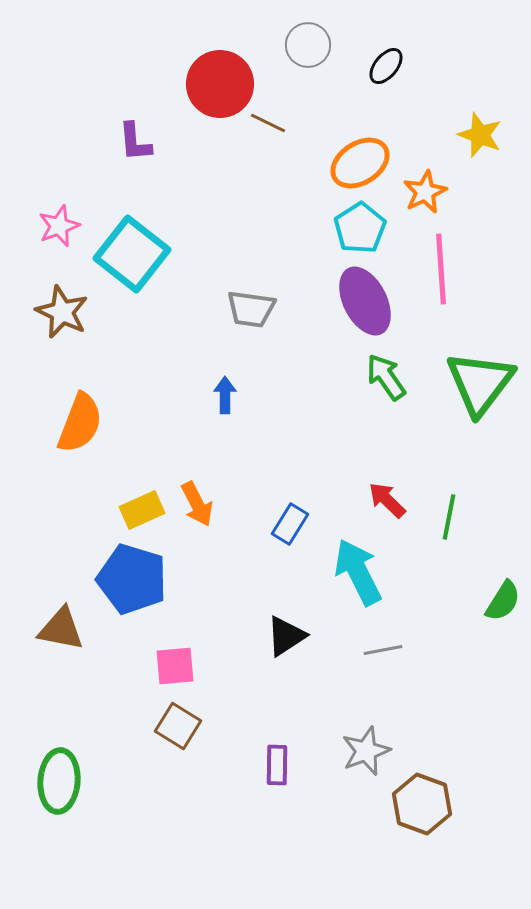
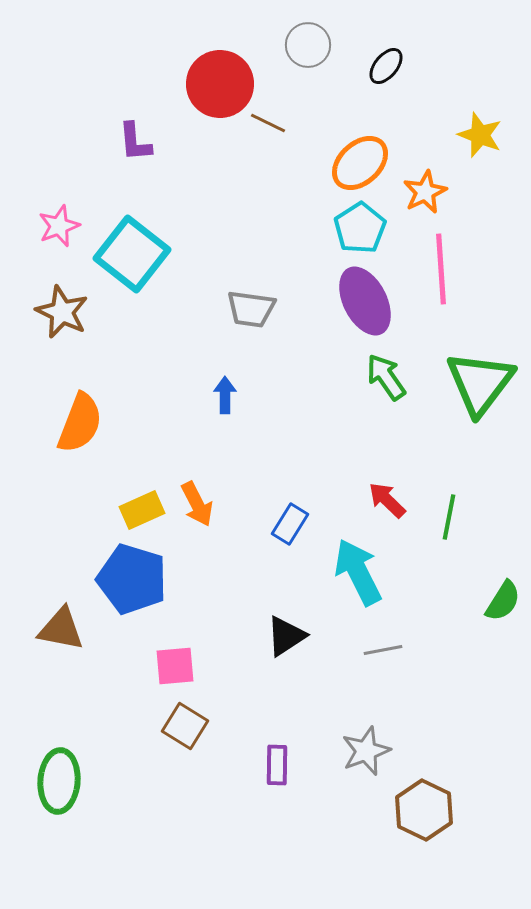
orange ellipse: rotated 10 degrees counterclockwise
brown square: moved 7 px right
brown hexagon: moved 2 px right, 6 px down; rotated 6 degrees clockwise
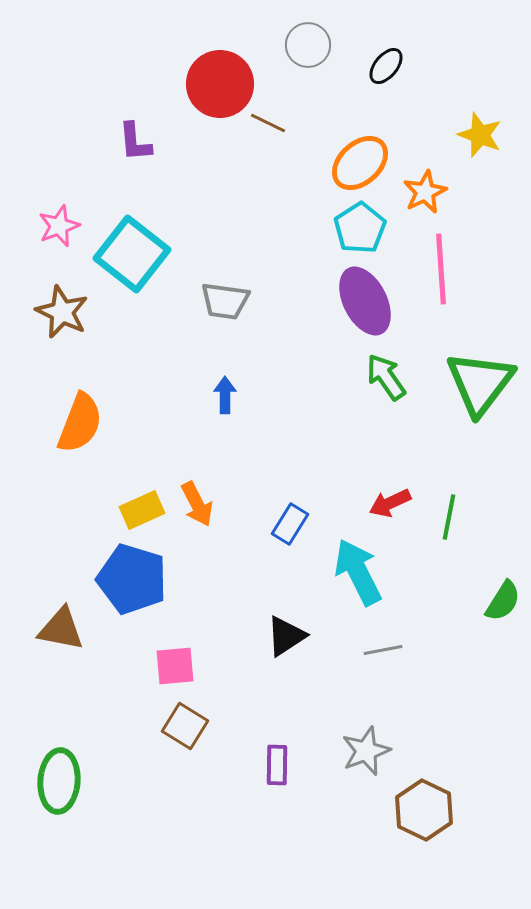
gray trapezoid: moved 26 px left, 8 px up
red arrow: moved 3 px right, 3 px down; rotated 69 degrees counterclockwise
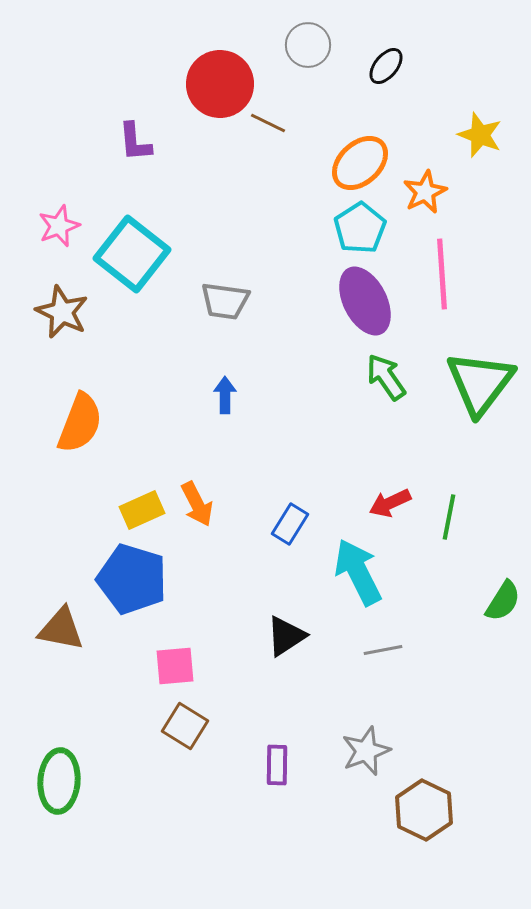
pink line: moved 1 px right, 5 px down
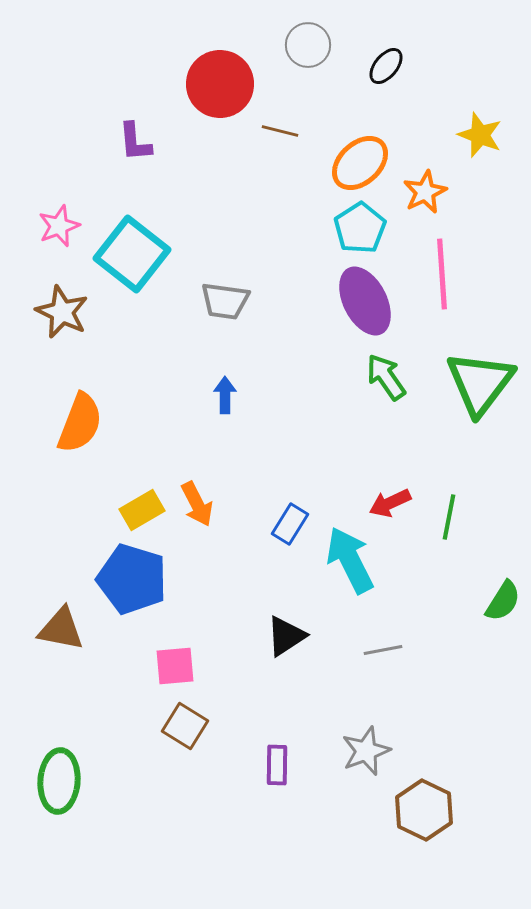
brown line: moved 12 px right, 8 px down; rotated 12 degrees counterclockwise
yellow rectangle: rotated 6 degrees counterclockwise
cyan arrow: moved 8 px left, 12 px up
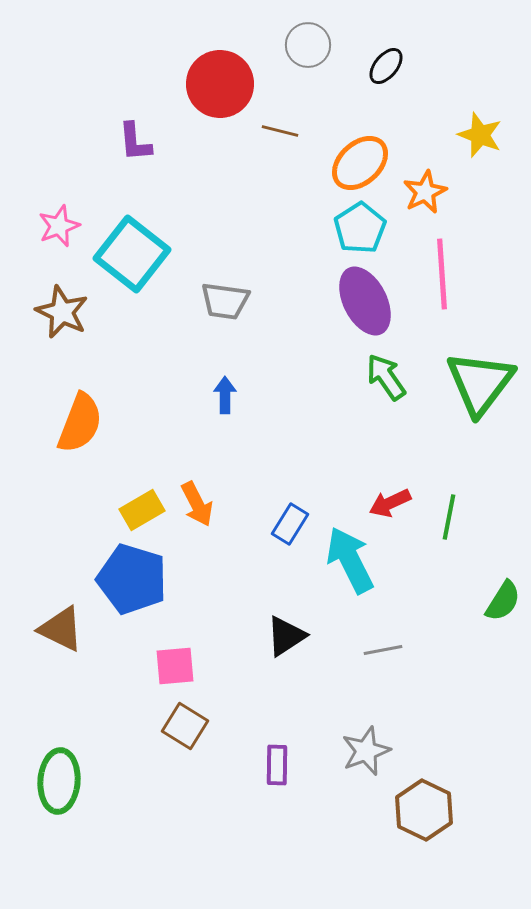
brown triangle: rotated 15 degrees clockwise
